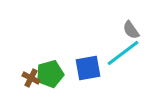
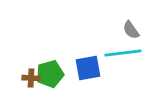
cyan line: rotated 30 degrees clockwise
brown cross: rotated 24 degrees counterclockwise
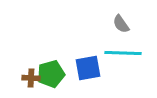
gray semicircle: moved 10 px left, 6 px up
cyan line: rotated 9 degrees clockwise
green pentagon: moved 1 px right
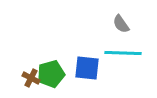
blue square: moved 1 px left; rotated 16 degrees clockwise
brown cross: rotated 24 degrees clockwise
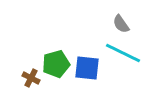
cyan line: rotated 24 degrees clockwise
green pentagon: moved 5 px right, 10 px up
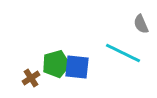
gray semicircle: moved 20 px right; rotated 12 degrees clockwise
blue square: moved 10 px left, 1 px up
brown cross: rotated 30 degrees clockwise
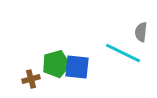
gray semicircle: moved 8 px down; rotated 30 degrees clockwise
brown cross: moved 1 px down; rotated 18 degrees clockwise
